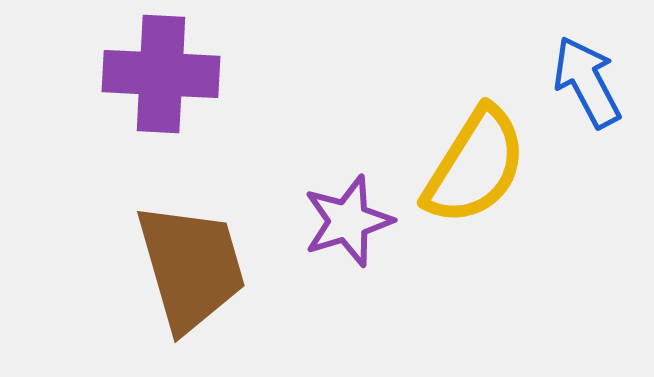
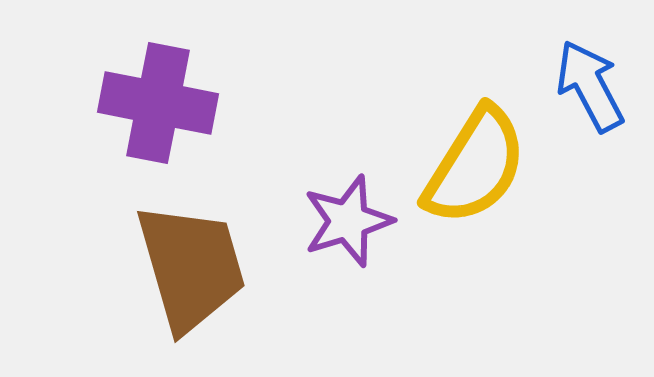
purple cross: moved 3 px left, 29 px down; rotated 8 degrees clockwise
blue arrow: moved 3 px right, 4 px down
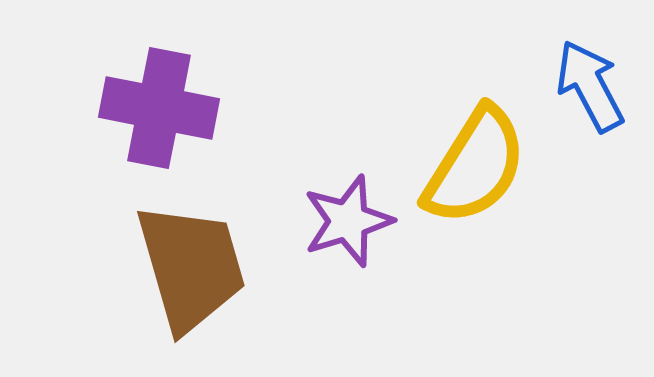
purple cross: moved 1 px right, 5 px down
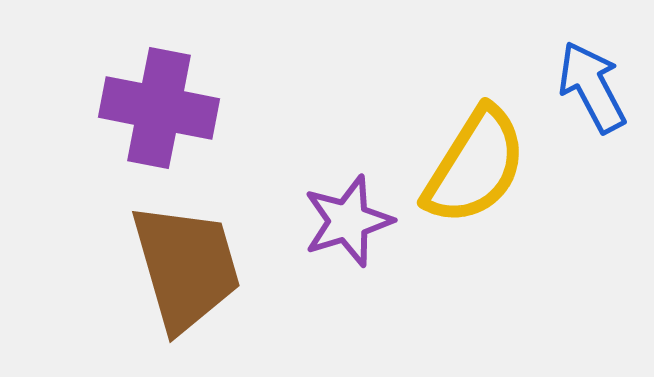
blue arrow: moved 2 px right, 1 px down
brown trapezoid: moved 5 px left
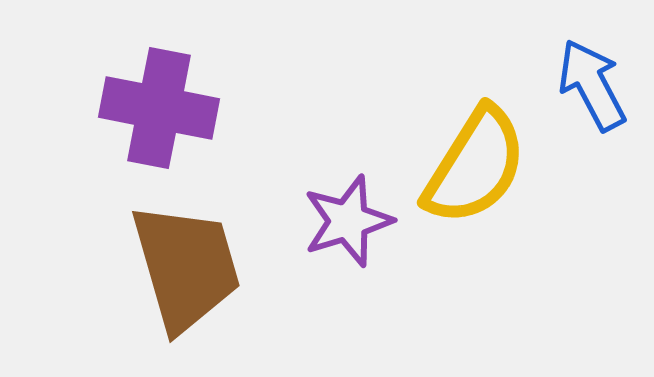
blue arrow: moved 2 px up
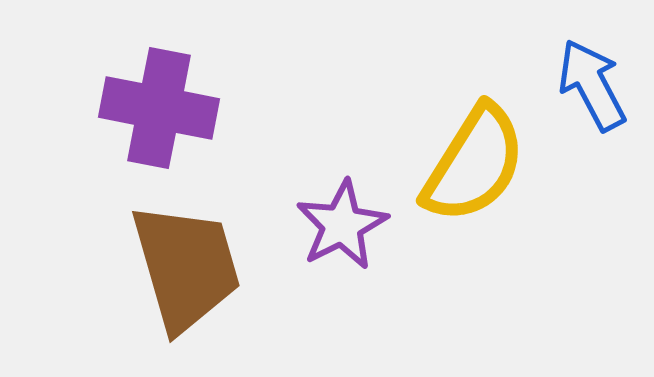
yellow semicircle: moved 1 px left, 2 px up
purple star: moved 6 px left, 4 px down; rotated 10 degrees counterclockwise
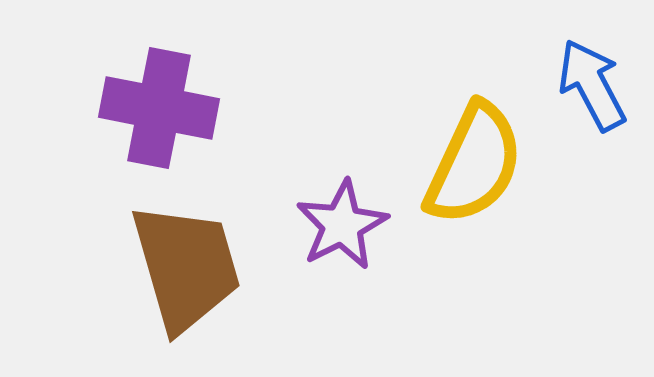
yellow semicircle: rotated 7 degrees counterclockwise
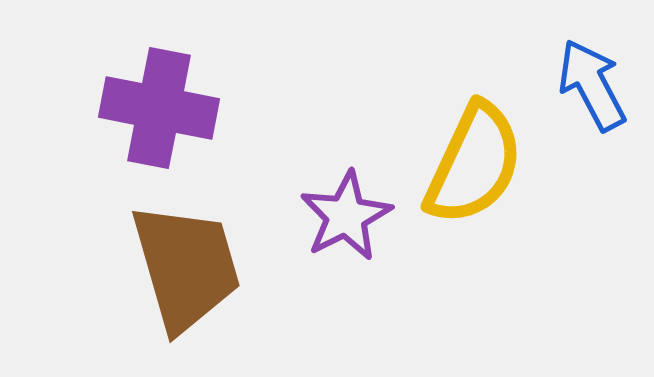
purple star: moved 4 px right, 9 px up
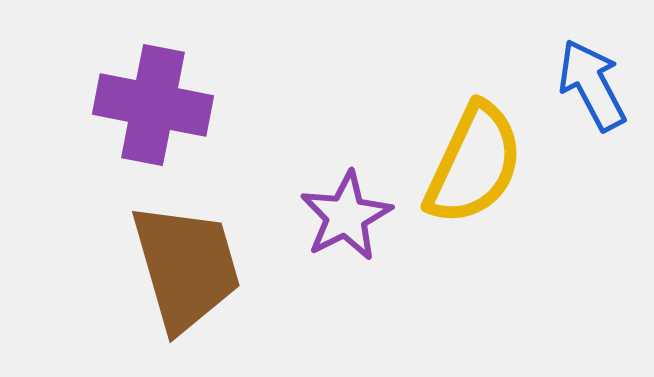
purple cross: moved 6 px left, 3 px up
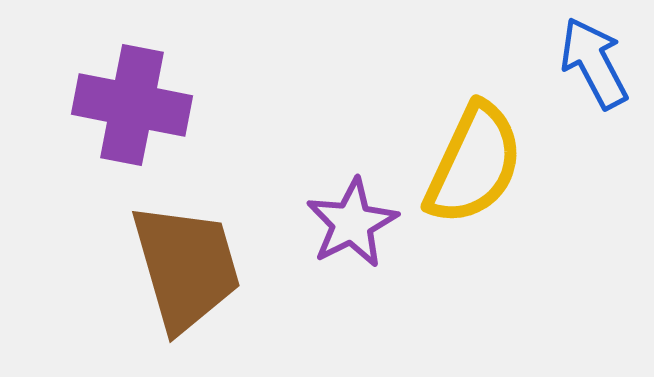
blue arrow: moved 2 px right, 22 px up
purple cross: moved 21 px left
purple star: moved 6 px right, 7 px down
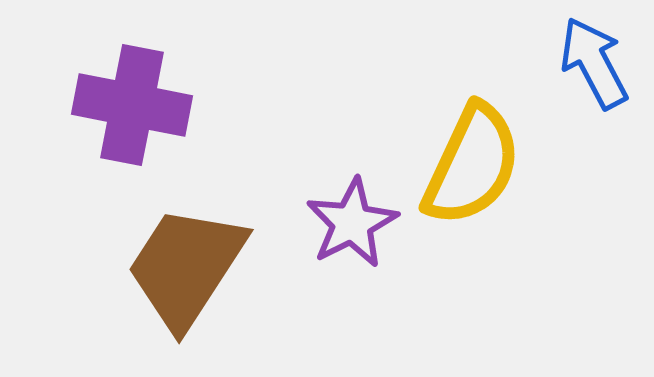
yellow semicircle: moved 2 px left, 1 px down
brown trapezoid: rotated 131 degrees counterclockwise
